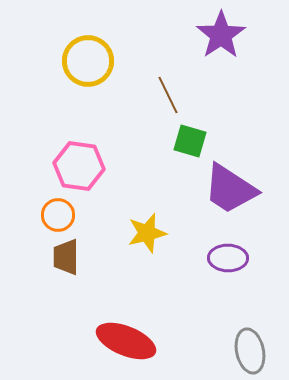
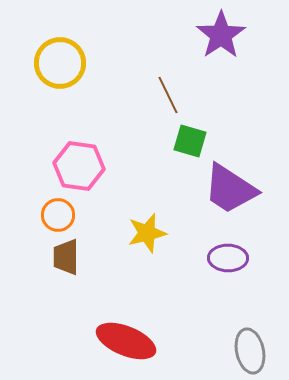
yellow circle: moved 28 px left, 2 px down
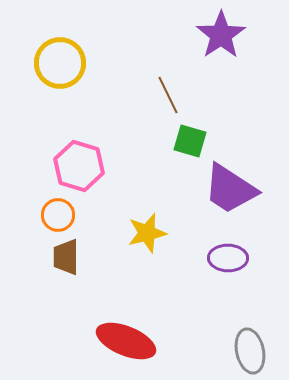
pink hexagon: rotated 9 degrees clockwise
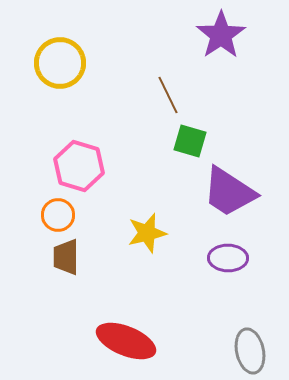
purple trapezoid: moved 1 px left, 3 px down
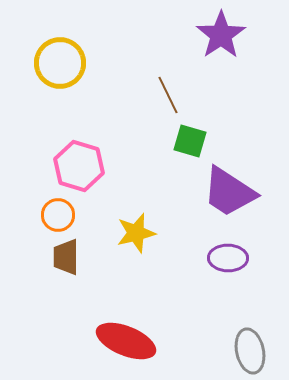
yellow star: moved 11 px left
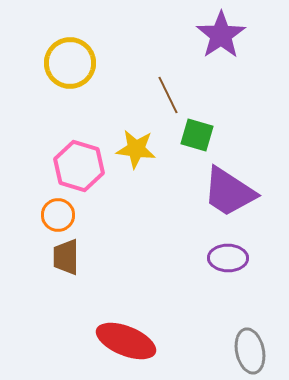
yellow circle: moved 10 px right
green square: moved 7 px right, 6 px up
yellow star: moved 84 px up; rotated 21 degrees clockwise
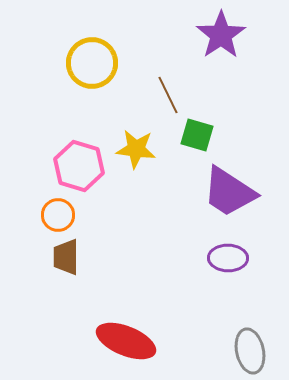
yellow circle: moved 22 px right
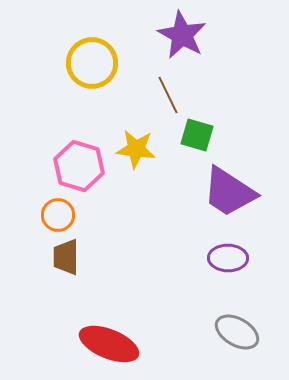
purple star: moved 39 px left; rotated 9 degrees counterclockwise
red ellipse: moved 17 px left, 3 px down
gray ellipse: moved 13 px left, 19 px up; rotated 48 degrees counterclockwise
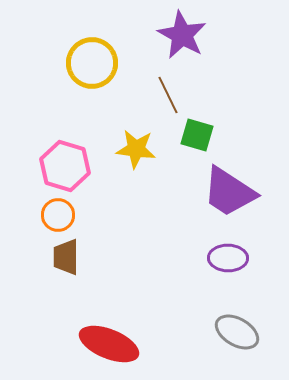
pink hexagon: moved 14 px left
